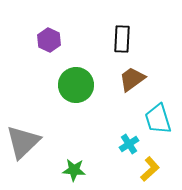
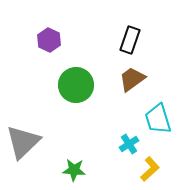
black rectangle: moved 8 px right, 1 px down; rotated 16 degrees clockwise
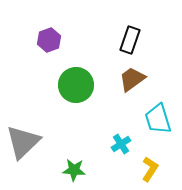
purple hexagon: rotated 15 degrees clockwise
cyan cross: moved 8 px left
yellow L-shape: rotated 15 degrees counterclockwise
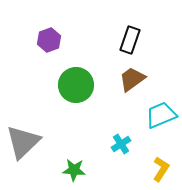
cyan trapezoid: moved 3 px right, 4 px up; rotated 84 degrees clockwise
yellow L-shape: moved 11 px right
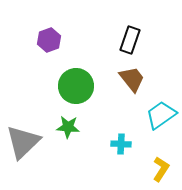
brown trapezoid: rotated 88 degrees clockwise
green circle: moved 1 px down
cyan trapezoid: rotated 12 degrees counterclockwise
cyan cross: rotated 36 degrees clockwise
green star: moved 6 px left, 43 px up
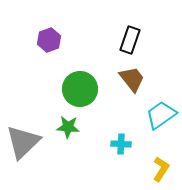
green circle: moved 4 px right, 3 px down
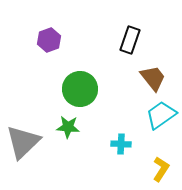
brown trapezoid: moved 21 px right, 1 px up
